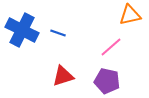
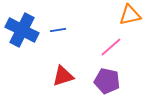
blue line: moved 3 px up; rotated 28 degrees counterclockwise
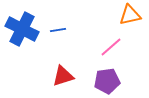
blue cross: moved 1 px up
purple pentagon: rotated 20 degrees counterclockwise
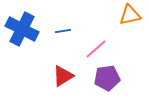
blue line: moved 5 px right, 1 px down
pink line: moved 15 px left, 2 px down
red triangle: rotated 15 degrees counterclockwise
purple pentagon: moved 3 px up
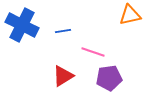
blue cross: moved 4 px up
pink line: moved 3 px left, 3 px down; rotated 60 degrees clockwise
purple pentagon: moved 2 px right
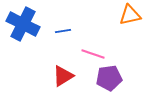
blue cross: moved 1 px right, 1 px up
pink line: moved 2 px down
